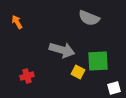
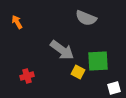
gray semicircle: moved 3 px left
gray arrow: rotated 20 degrees clockwise
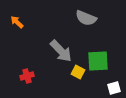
orange arrow: rotated 16 degrees counterclockwise
gray arrow: moved 1 px left, 1 px down; rotated 10 degrees clockwise
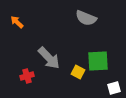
gray arrow: moved 12 px left, 7 px down
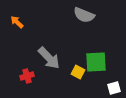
gray semicircle: moved 2 px left, 3 px up
green square: moved 2 px left, 1 px down
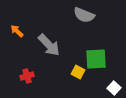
orange arrow: moved 9 px down
gray arrow: moved 13 px up
green square: moved 3 px up
white square: rotated 32 degrees counterclockwise
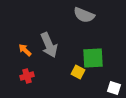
orange arrow: moved 8 px right, 19 px down
gray arrow: rotated 20 degrees clockwise
green square: moved 3 px left, 1 px up
white square: rotated 24 degrees counterclockwise
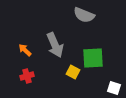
gray arrow: moved 6 px right
yellow square: moved 5 px left
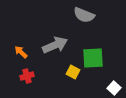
gray arrow: rotated 90 degrees counterclockwise
orange arrow: moved 4 px left, 2 px down
white square: rotated 24 degrees clockwise
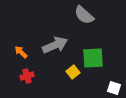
gray semicircle: rotated 20 degrees clockwise
yellow square: rotated 24 degrees clockwise
white square: rotated 24 degrees counterclockwise
